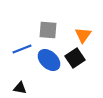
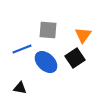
blue ellipse: moved 3 px left, 2 px down
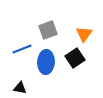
gray square: rotated 24 degrees counterclockwise
orange triangle: moved 1 px right, 1 px up
blue ellipse: rotated 50 degrees clockwise
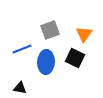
gray square: moved 2 px right
black square: rotated 30 degrees counterclockwise
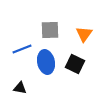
gray square: rotated 18 degrees clockwise
black square: moved 6 px down
blue ellipse: rotated 15 degrees counterclockwise
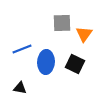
gray square: moved 12 px right, 7 px up
blue ellipse: rotated 15 degrees clockwise
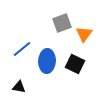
gray square: rotated 18 degrees counterclockwise
blue line: rotated 18 degrees counterclockwise
blue ellipse: moved 1 px right, 1 px up
black triangle: moved 1 px left, 1 px up
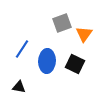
blue line: rotated 18 degrees counterclockwise
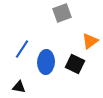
gray square: moved 10 px up
orange triangle: moved 6 px right, 7 px down; rotated 18 degrees clockwise
blue ellipse: moved 1 px left, 1 px down
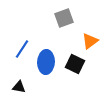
gray square: moved 2 px right, 5 px down
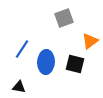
black square: rotated 12 degrees counterclockwise
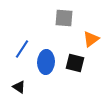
gray square: rotated 24 degrees clockwise
orange triangle: moved 1 px right, 2 px up
black square: moved 1 px up
black triangle: rotated 24 degrees clockwise
